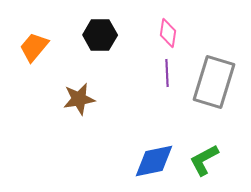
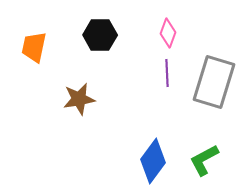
pink diamond: rotated 12 degrees clockwise
orange trapezoid: rotated 28 degrees counterclockwise
blue diamond: moved 1 px left; rotated 42 degrees counterclockwise
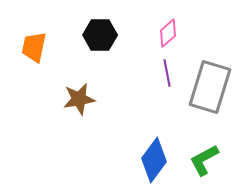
pink diamond: rotated 28 degrees clockwise
purple line: rotated 8 degrees counterclockwise
gray rectangle: moved 4 px left, 5 px down
blue diamond: moved 1 px right, 1 px up
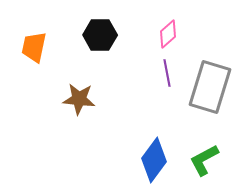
pink diamond: moved 1 px down
brown star: rotated 16 degrees clockwise
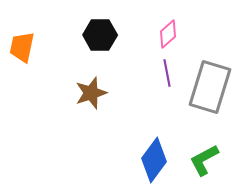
orange trapezoid: moved 12 px left
brown star: moved 12 px right, 6 px up; rotated 24 degrees counterclockwise
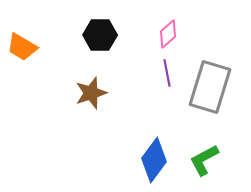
orange trapezoid: rotated 72 degrees counterclockwise
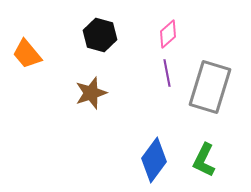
black hexagon: rotated 16 degrees clockwise
orange trapezoid: moved 5 px right, 7 px down; rotated 20 degrees clockwise
green L-shape: rotated 36 degrees counterclockwise
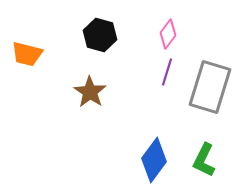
pink diamond: rotated 12 degrees counterclockwise
orange trapezoid: rotated 36 degrees counterclockwise
purple line: moved 1 px up; rotated 28 degrees clockwise
brown star: moved 1 px left, 1 px up; rotated 20 degrees counterclockwise
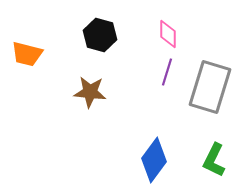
pink diamond: rotated 36 degrees counterclockwise
brown star: rotated 28 degrees counterclockwise
green L-shape: moved 10 px right
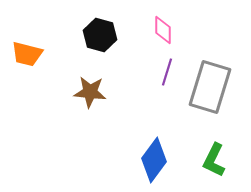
pink diamond: moved 5 px left, 4 px up
